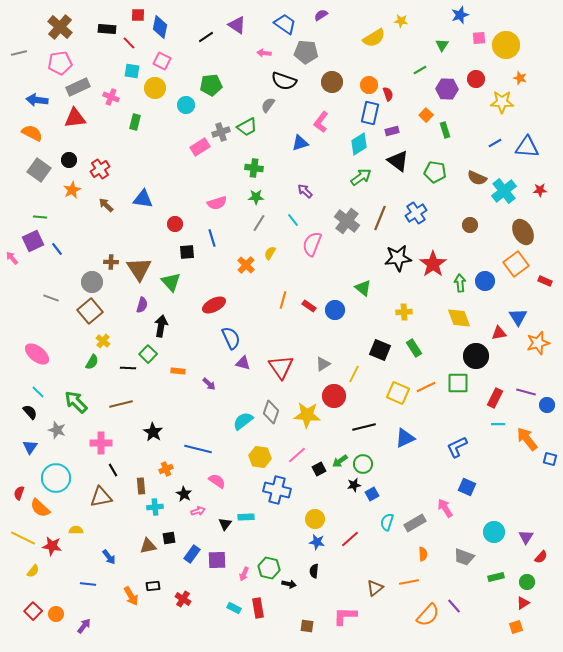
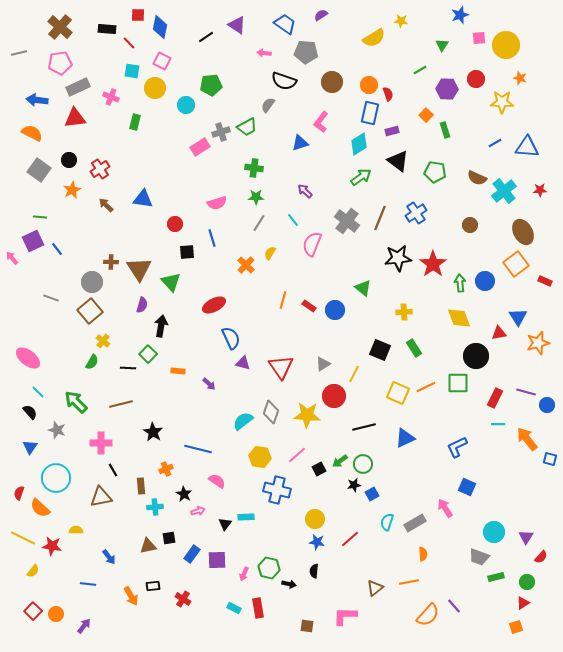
pink ellipse at (37, 354): moved 9 px left, 4 px down
gray trapezoid at (464, 557): moved 15 px right
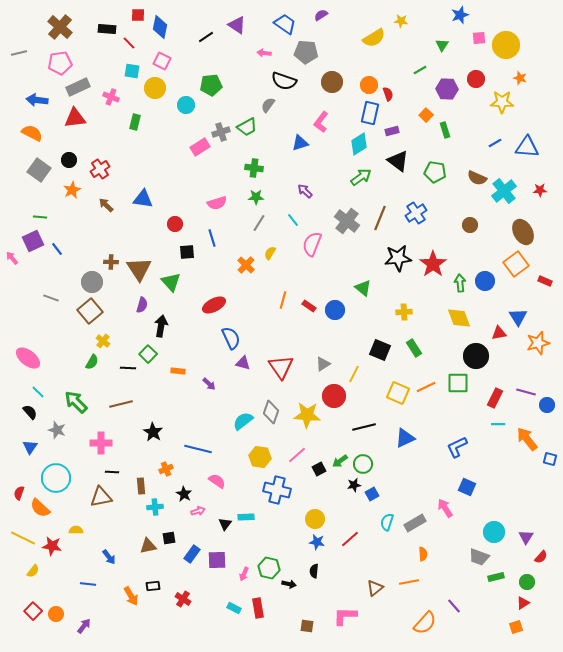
black line at (113, 470): moved 1 px left, 2 px down; rotated 56 degrees counterclockwise
orange semicircle at (428, 615): moved 3 px left, 8 px down
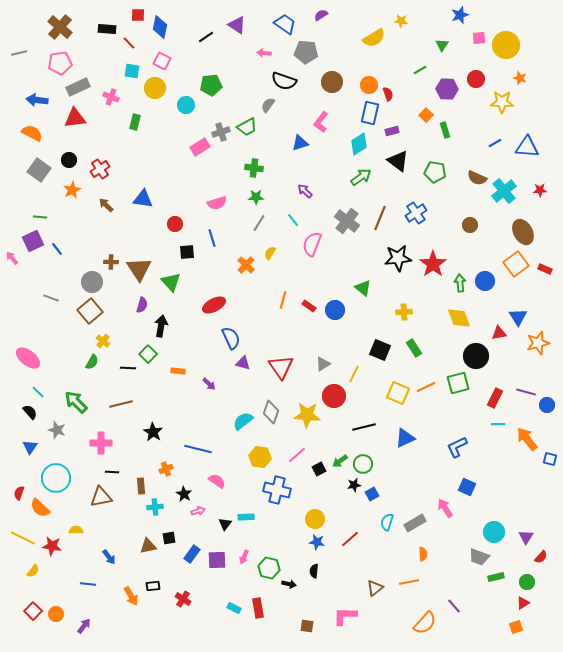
red rectangle at (545, 281): moved 12 px up
green square at (458, 383): rotated 15 degrees counterclockwise
pink arrow at (244, 574): moved 17 px up
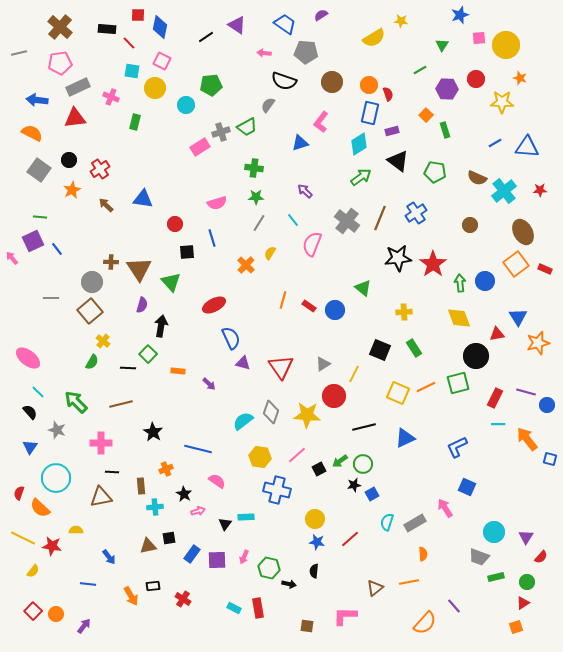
gray line at (51, 298): rotated 21 degrees counterclockwise
red triangle at (499, 333): moved 2 px left, 1 px down
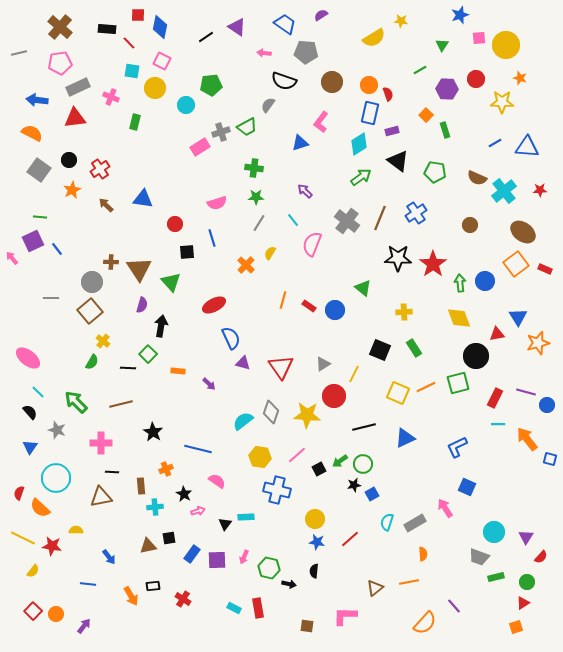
purple triangle at (237, 25): moved 2 px down
brown ellipse at (523, 232): rotated 25 degrees counterclockwise
black star at (398, 258): rotated 8 degrees clockwise
